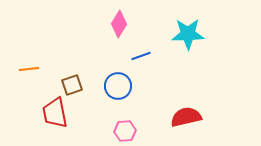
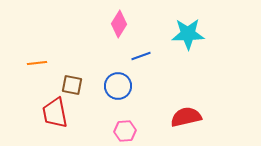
orange line: moved 8 px right, 6 px up
brown square: rotated 30 degrees clockwise
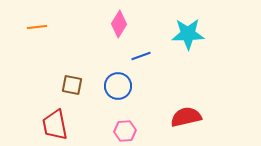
orange line: moved 36 px up
red trapezoid: moved 12 px down
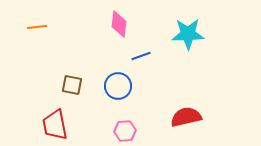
pink diamond: rotated 24 degrees counterclockwise
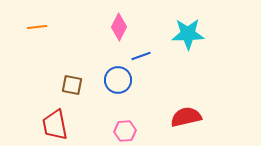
pink diamond: moved 3 px down; rotated 20 degrees clockwise
blue circle: moved 6 px up
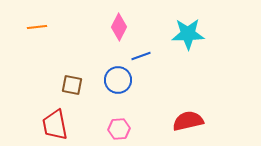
red semicircle: moved 2 px right, 4 px down
pink hexagon: moved 6 px left, 2 px up
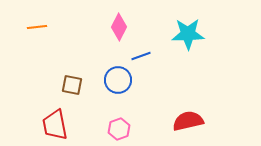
pink hexagon: rotated 15 degrees counterclockwise
